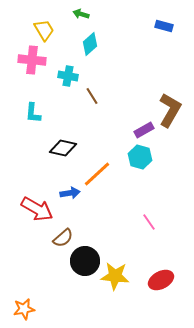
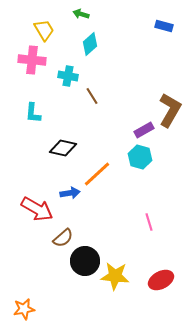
pink line: rotated 18 degrees clockwise
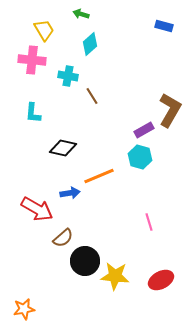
orange line: moved 2 px right, 2 px down; rotated 20 degrees clockwise
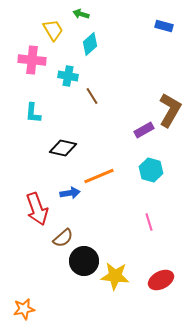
yellow trapezoid: moved 9 px right
cyan hexagon: moved 11 px right, 13 px down
red arrow: rotated 40 degrees clockwise
black circle: moved 1 px left
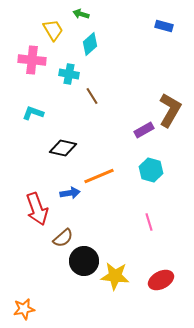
cyan cross: moved 1 px right, 2 px up
cyan L-shape: rotated 105 degrees clockwise
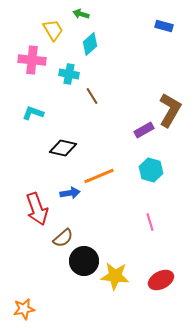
pink line: moved 1 px right
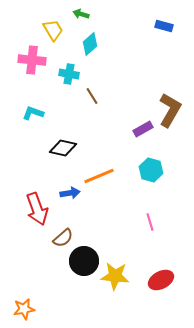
purple rectangle: moved 1 px left, 1 px up
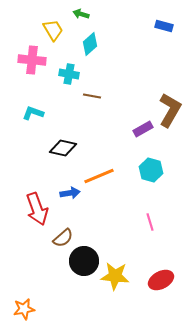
brown line: rotated 48 degrees counterclockwise
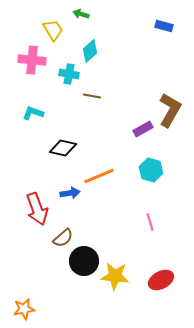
cyan diamond: moved 7 px down
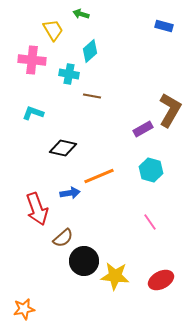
pink line: rotated 18 degrees counterclockwise
